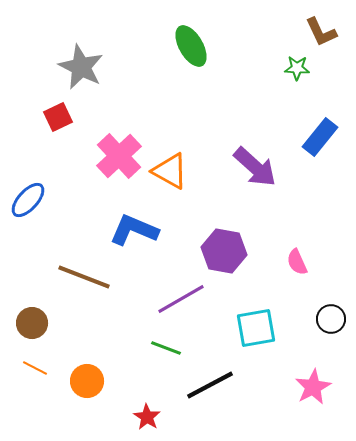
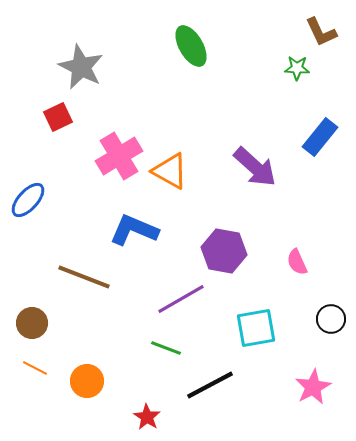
pink cross: rotated 12 degrees clockwise
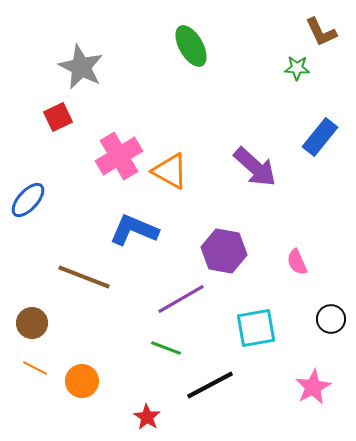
orange circle: moved 5 px left
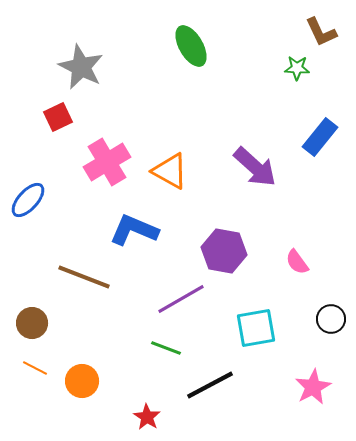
pink cross: moved 12 px left, 6 px down
pink semicircle: rotated 12 degrees counterclockwise
